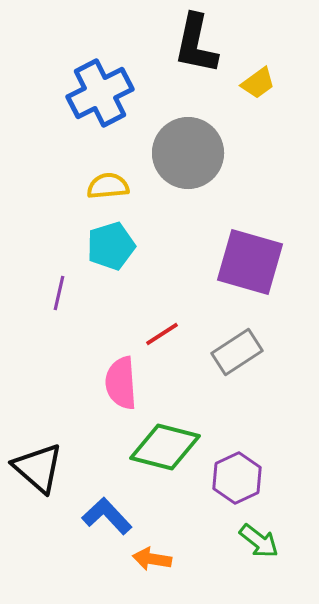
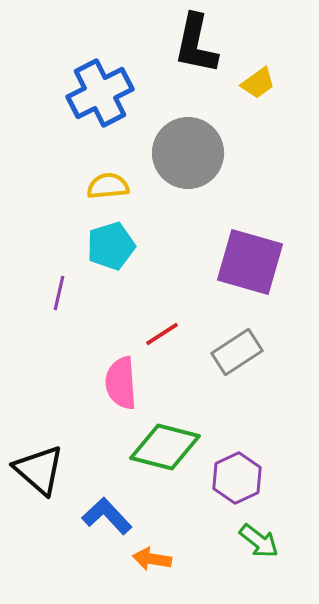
black triangle: moved 1 px right, 2 px down
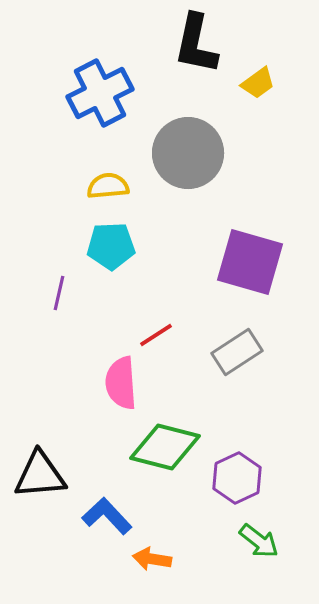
cyan pentagon: rotated 15 degrees clockwise
red line: moved 6 px left, 1 px down
black triangle: moved 1 px right, 5 px down; rotated 46 degrees counterclockwise
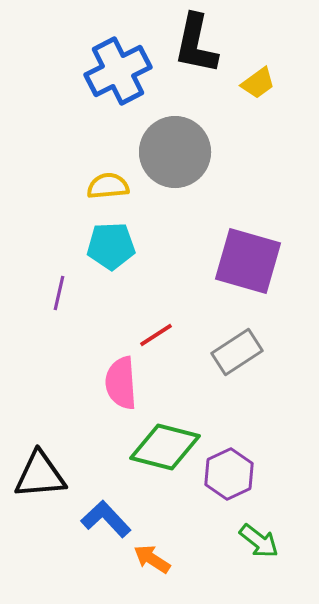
blue cross: moved 18 px right, 22 px up
gray circle: moved 13 px left, 1 px up
purple square: moved 2 px left, 1 px up
purple hexagon: moved 8 px left, 4 px up
blue L-shape: moved 1 px left, 3 px down
orange arrow: rotated 24 degrees clockwise
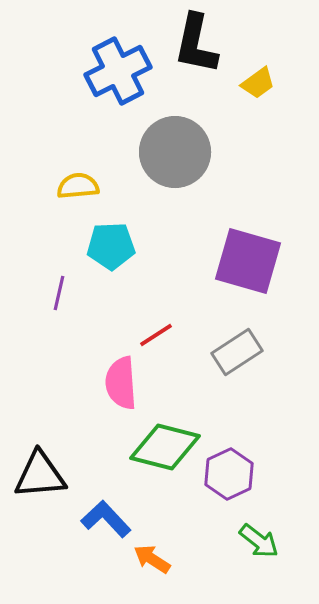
yellow semicircle: moved 30 px left
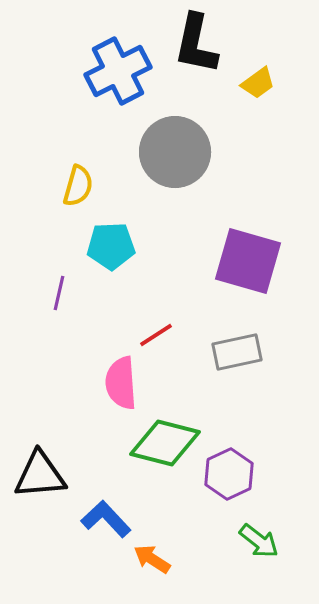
yellow semicircle: rotated 111 degrees clockwise
gray rectangle: rotated 21 degrees clockwise
green diamond: moved 4 px up
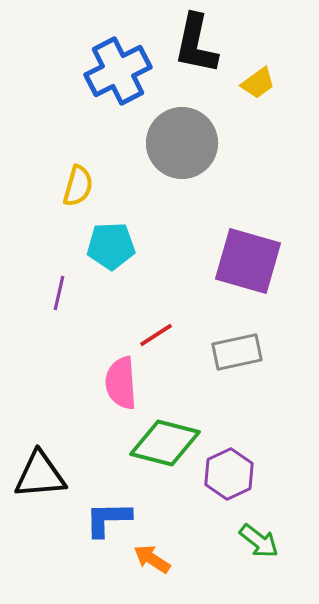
gray circle: moved 7 px right, 9 px up
blue L-shape: moved 2 px right; rotated 48 degrees counterclockwise
